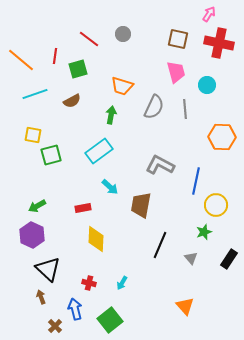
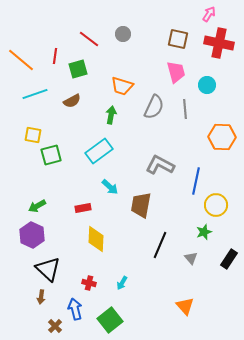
brown arrow at (41, 297): rotated 152 degrees counterclockwise
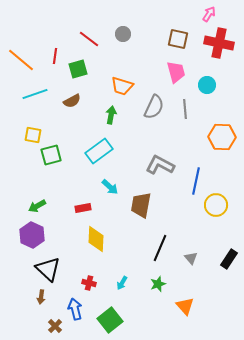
green star at (204, 232): moved 46 px left, 52 px down
black line at (160, 245): moved 3 px down
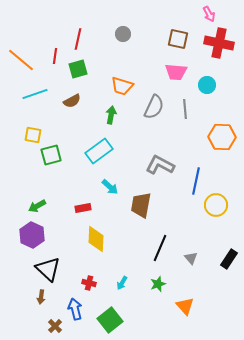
pink arrow at (209, 14): rotated 119 degrees clockwise
red line at (89, 39): moved 11 px left; rotated 65 degrees clockwise
pink trapezoid at (176, 72): rotated 110 degrees clockwise
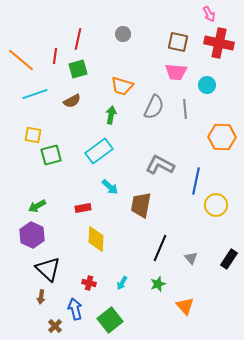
brown square at (178, 39): moved 3 px down
